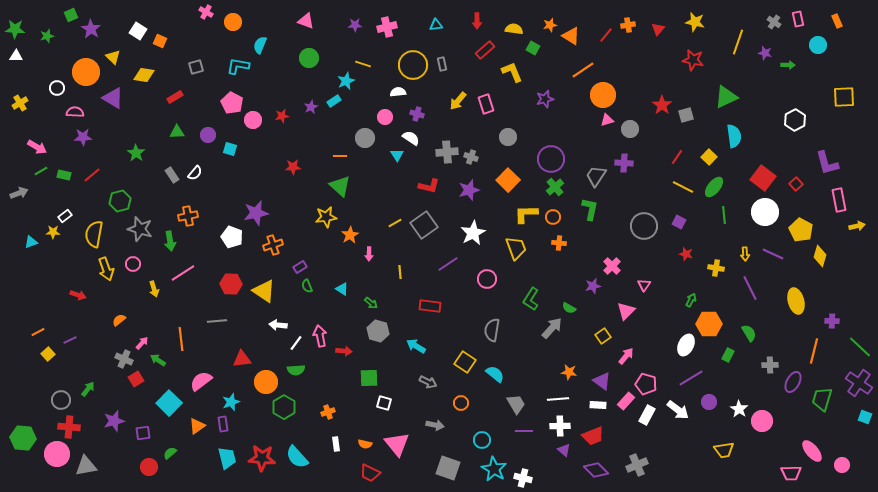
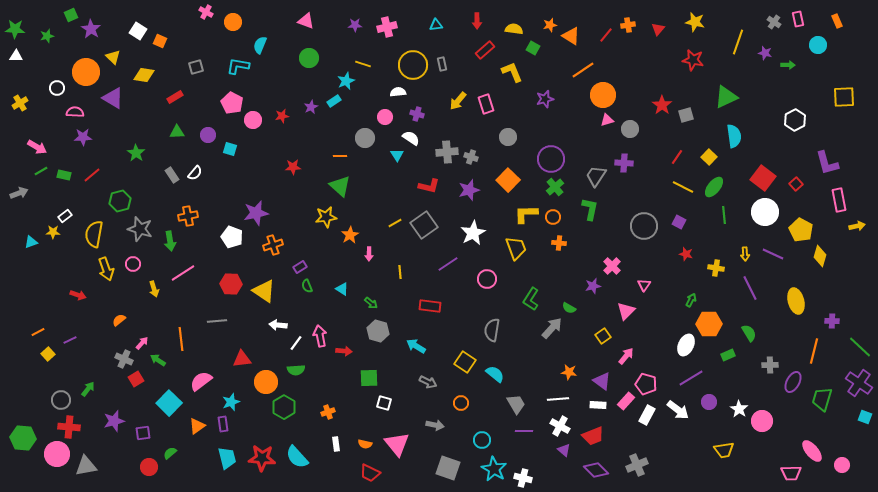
green rectangle at (728, 355): rotated 40 degrees clockwise
white cross at (560, 426): rotated 30 degrees clockwise
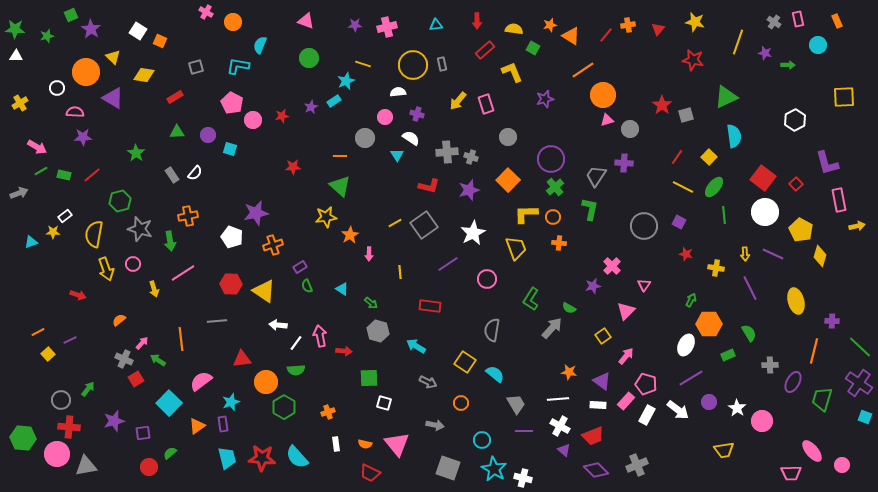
white star at (739, 409): moved 2 px left, 1 px up
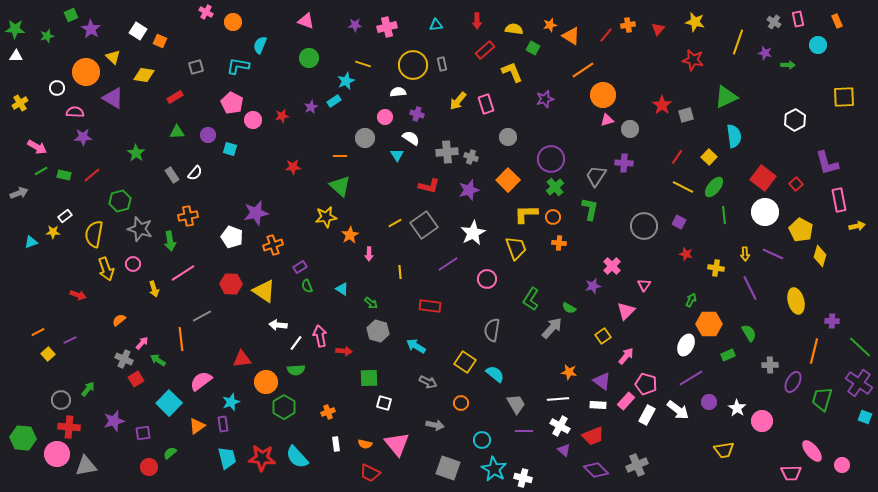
gray line at (217, 321): moved 15 px left, 5 px up; rotated 24 degrees counterclockwise
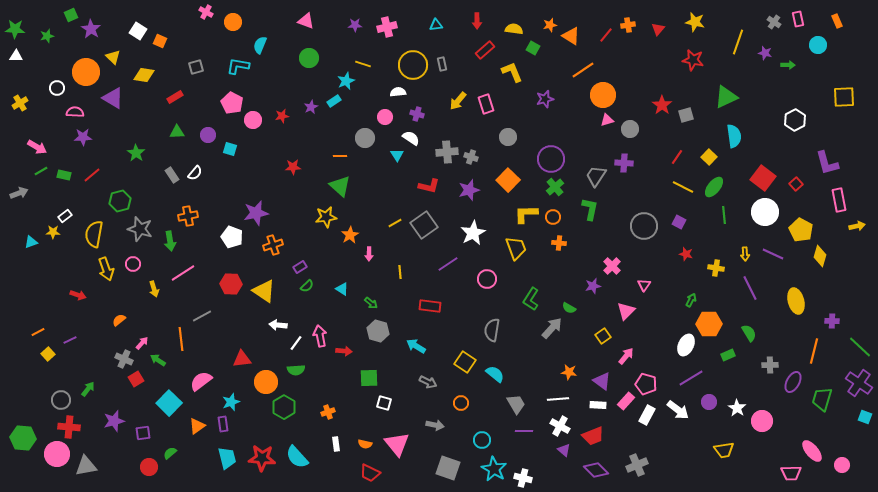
green semicircle at (307, 286): rotated 112 degrees counterclockwise
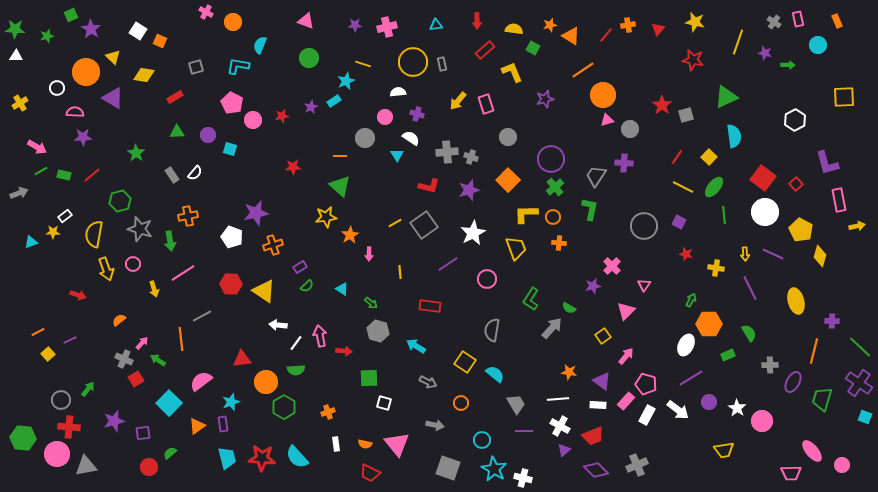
yellow circle at (413, 65): moved 3 px up
purple triangle at (564, 450): rotated 40 degrees clockwise
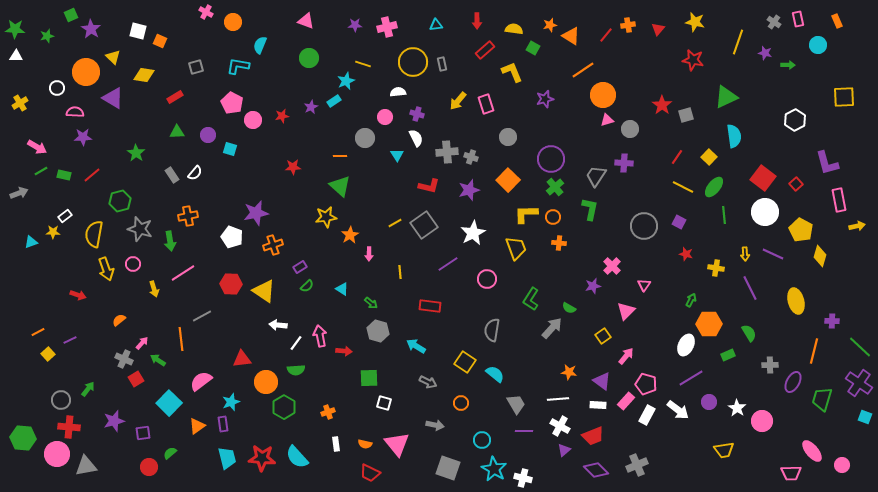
white square at (138, 31): rotated 18 degrees counterclockwise
white semicircle at (411, 138): moved 5 px right; rotated 30 degrees clockwise
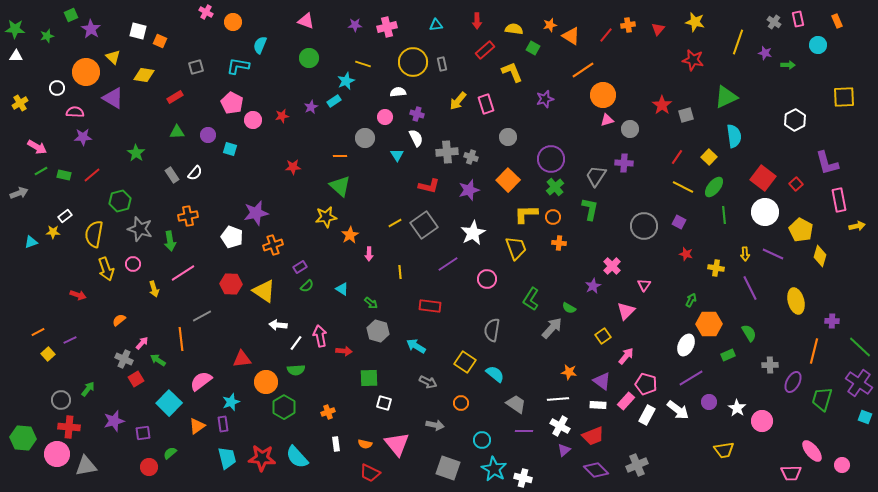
purple star at (593, 286): rotated 14 degrees counterclockwise
gray trapezoid at (516, 404): rotated 25 degrees counterclockwise
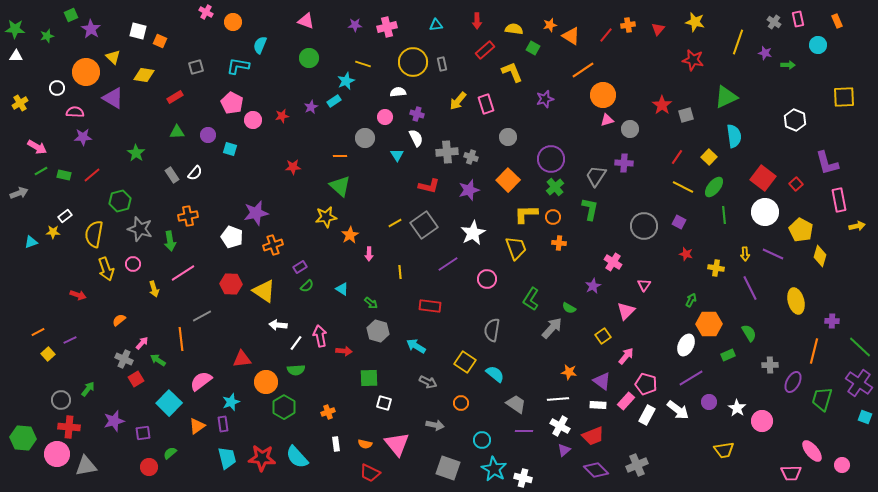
white hexagon at (795, 120): rotated 10 degrees counterclockwise
pink cross at (612, 266): moved 1 px right, 4 px up; rotated 12 degrees counterclockwise
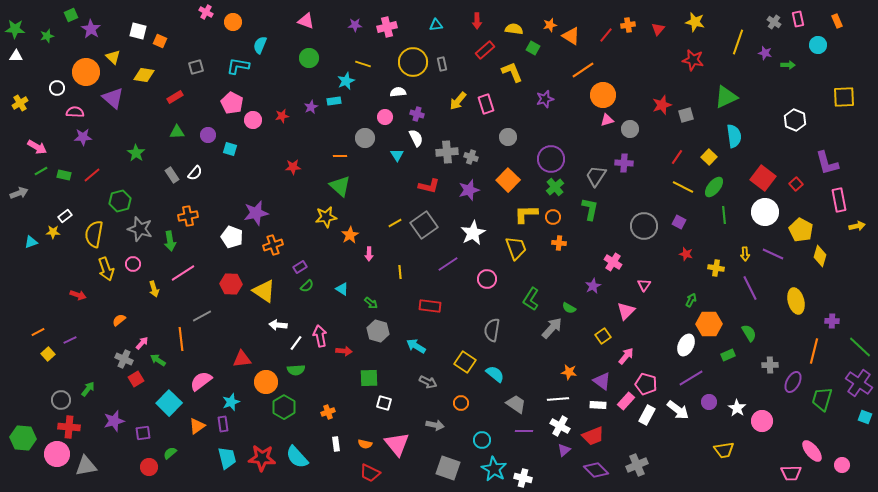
purple triangle at (113, 98): rotated 10 degrees clockwise
cyan rectangle at (334, 101): rotated 24 degrees clockwise
red star at (662, 105): rotated 18 degrees clockwise
